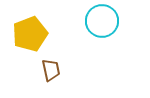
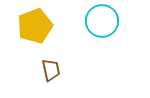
yellow pentagon: moved 5 px right, 8 px up
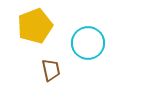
cyan circle: moved 14 px left, 22 px down
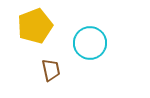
cyan circle: moved 2 px right
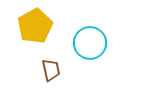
yellow pentagon: rotated 8 degrees counterclockwise
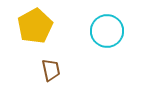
cyan circle: moved 17 px right, 12 px up
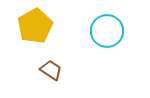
brown trapezoid: rotated 45 degrees counterclockwise
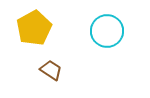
yellow pentagon: moved 1 px left, 2 px down
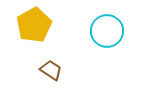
yellow pentagon: moved 3 px up
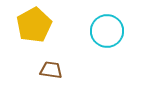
brown trapezoid: rotated 25 degrees counterclockwise
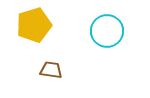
yellow pentagon: rotated 12 degrees clockwise
